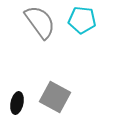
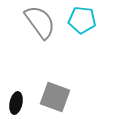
gray square: rotated 8 degrees counterclockwise
black ellipse: moved 1 px left
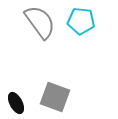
cyan pentagon: moved 1 px left, 1 px down
black ellipse: rotated 40 degrees counterclockwise
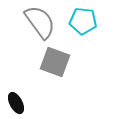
cyan pentagon: moved 2 px right
gray square: moved 35 px up
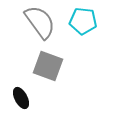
gray square: moved 7 px left, 4 px down
black ellipse: moved 5 px right, 5 px up
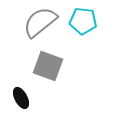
gray semicircle: rotated 93 degrees counterclockwise
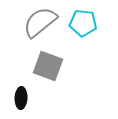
cyan pentagon: moved 2 px down
black ellipse: rotated 30 degrees clockwise
